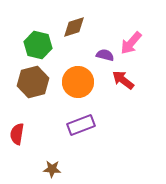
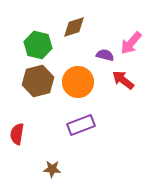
brown hexagon: moved 5 px right, 1 px up
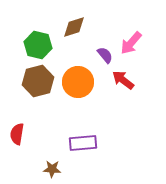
purple semicircle: rotated 36 degrees clockwise
purple rectangle: moved 2 px right, 18 px down; rotated 16 degrees clockwise
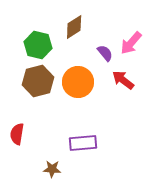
brown diamond: rotated 15 degrees counterclockwise
purple semicircle: moved 2 px up
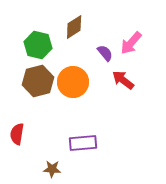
orange circle: moved 5 px left
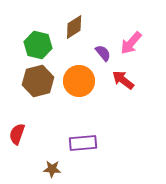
purple semicircle: moved 2 px left
orange circle: moved 6 px right, 1 px up
red semicircle: rotated 10 degrees clockwise
